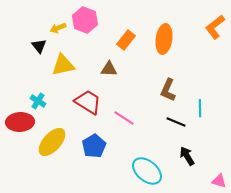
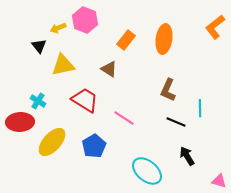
brown triangle: rotated 30 degrees clockwise
red trapezoid: moved 3 px left, 2 px up
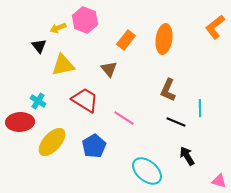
brown triangle: rotated 18 degrees clockwise
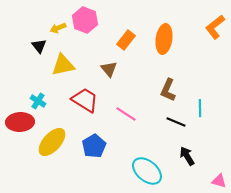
pink line: moved 2 px right, 4 px up
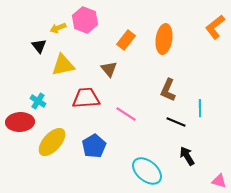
red trapezoid: moved 1 px right, 2 px up; rotated 36 degrees counterclockwise
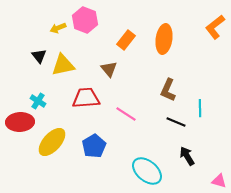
black triangle: moved 10 px down
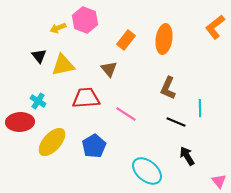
brown L-shape: moved 2 px up
pink triangle: rotated 35 degrees clockwise
